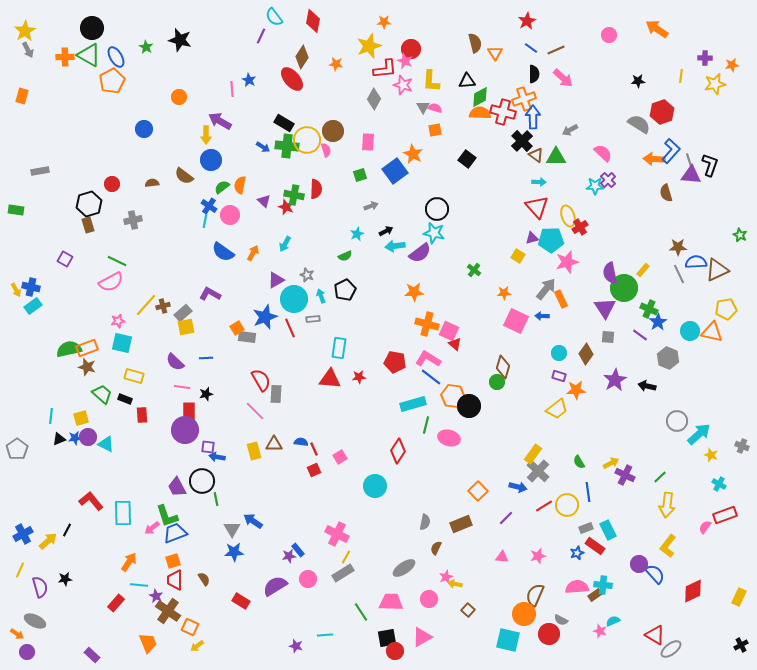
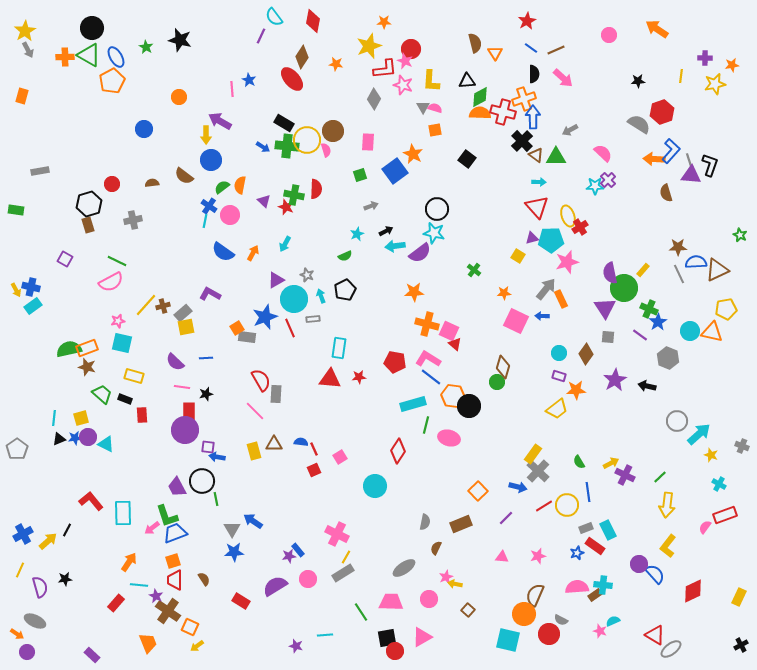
cyan line at (51, 416): moved 3 px right, 2 px down
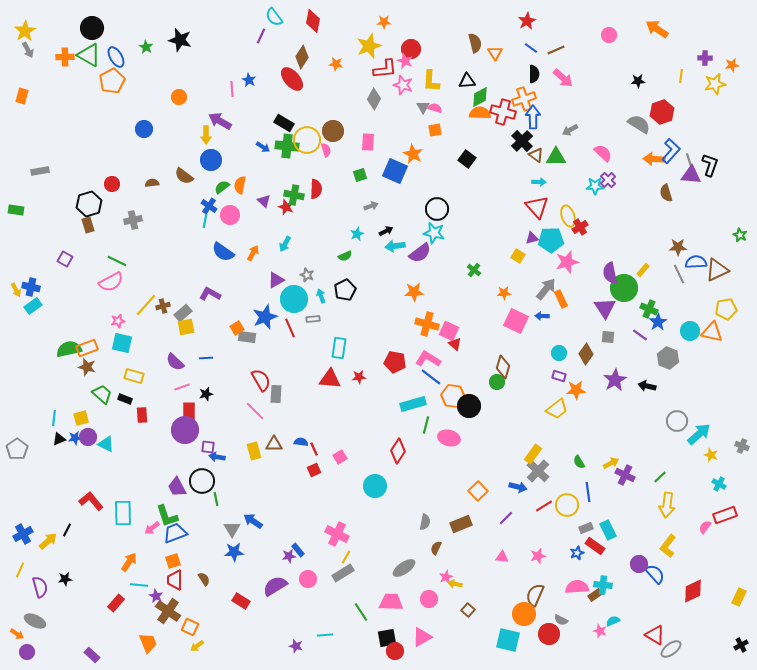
blue square at (395, 171): rotated 30 degrees counterclockwise
pink line at (182, 387): rotated 28 degrees counterclockwise
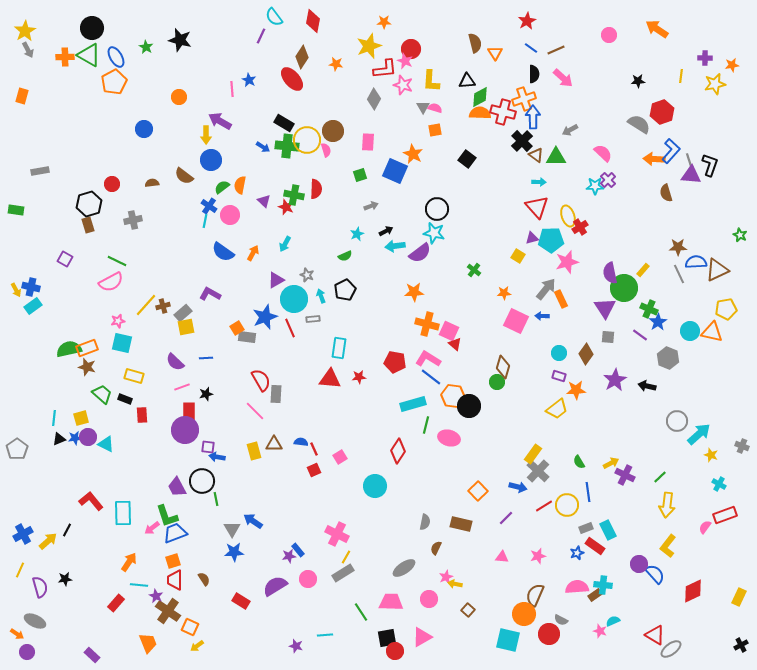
orange pentagon at (112, 81): moved 2 px right, 1 px down
brown rectangle at (461, 524): rotated 35 degrees clockwise
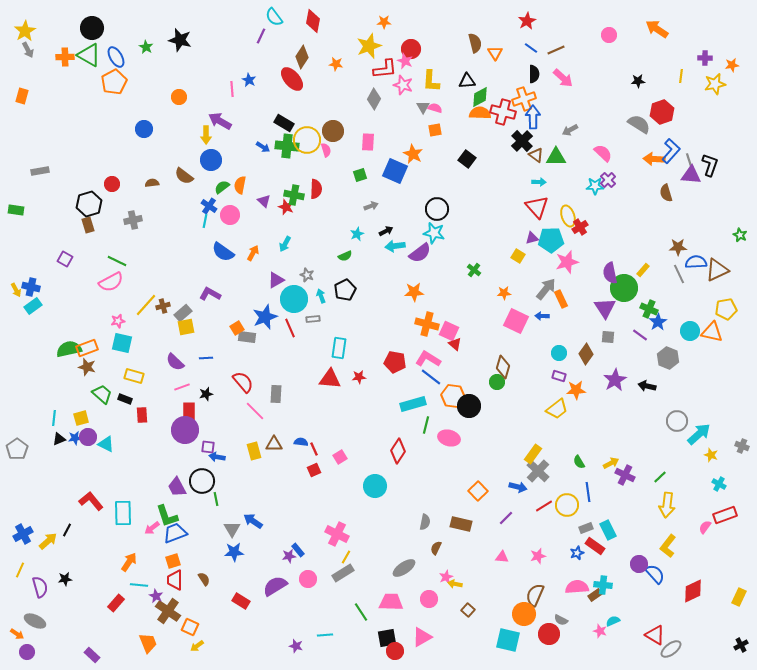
red semicircle at (261, 380): moved 18 px left, 2 px down; rotated 10 degrees counterclockwise
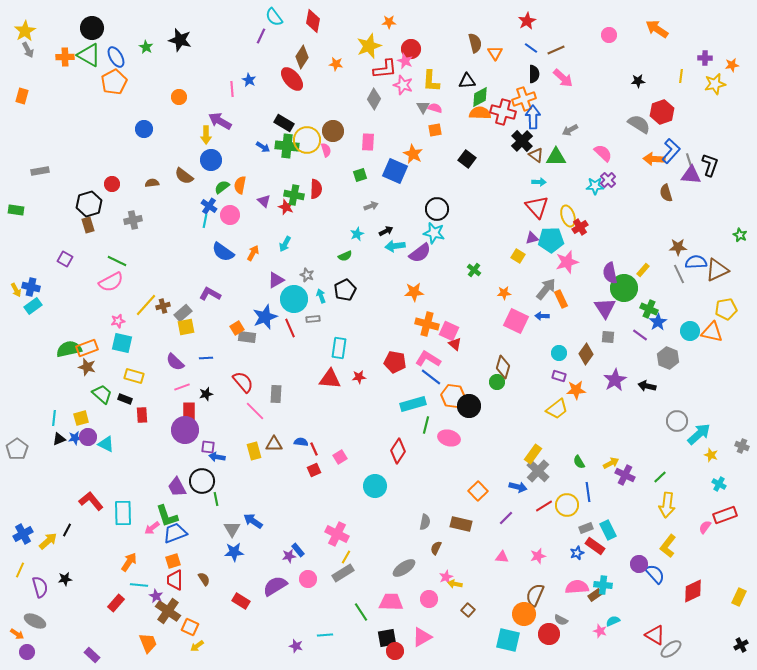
orange star at (384, 22): moved 5 px right
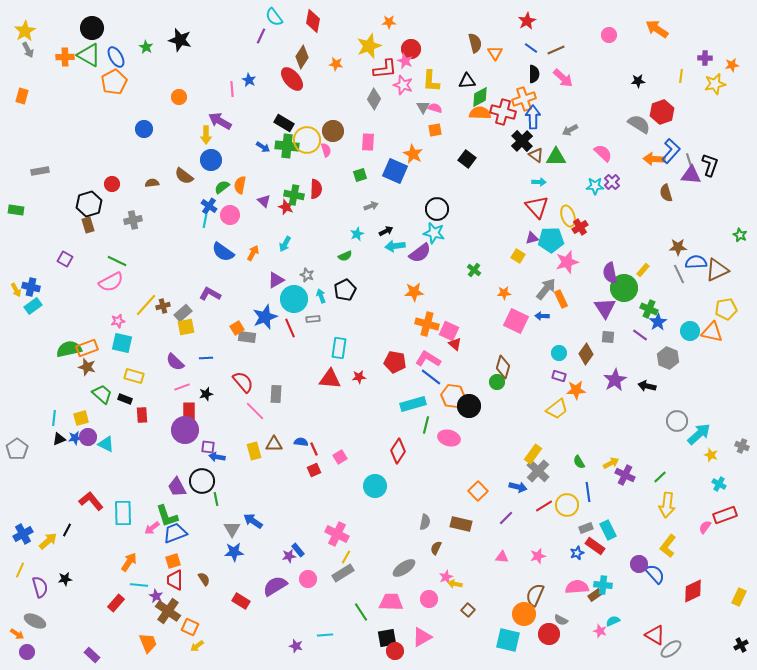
purple cross at (608, 180): moved 4 px right, 2 px down
